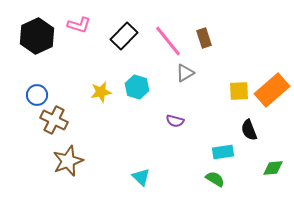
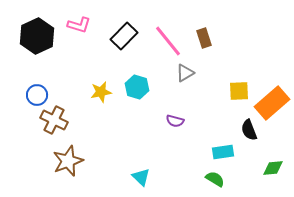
orange rectangle: moved 13 px down
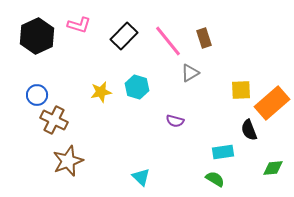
gray triangle: moved 5 px right
yellow square: moved 2 px right, 1 px up
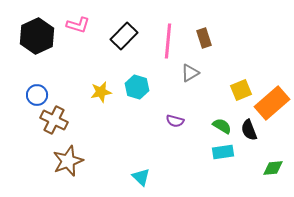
pink L-shape: moved 1 px left
pink line: rotated 44 degrees clockwise
yellow square: rotated 20 degrees counterclockwise
green semicircle: moved 7 px right, 53 px up
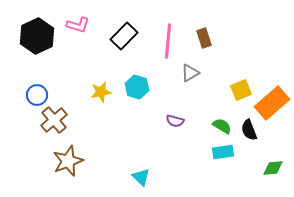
brown cross: rotated 24 degrees clockwise
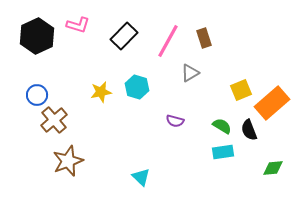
pink line: rotated 24 degrees clockwise
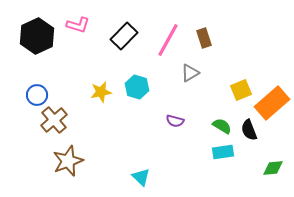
pink line: moved 1 px up
